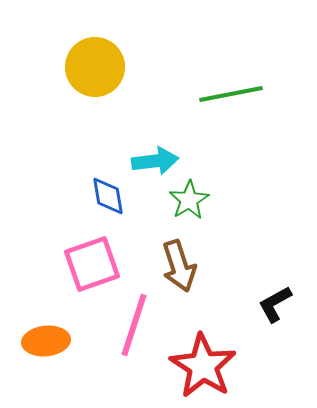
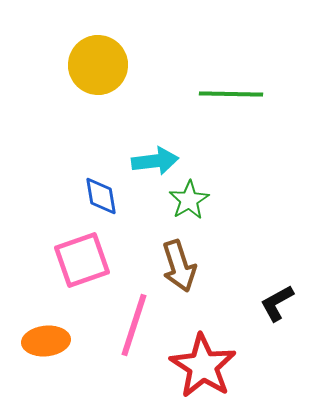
yellow circle: moved 3 px right, 2 px up
green line: rotated 12 degrees clockwise
blue diamond: moved 7 px left
pink square: moved 10 px left, 4 px up
black L-shape: moved 2 px right, 1 px up
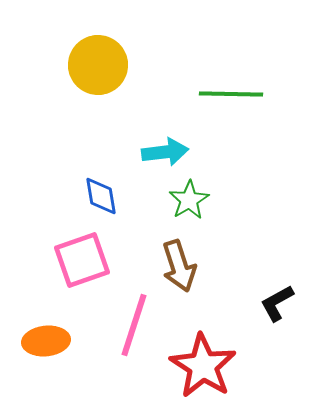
cyan arrow: moved 10 px right, 9 px up
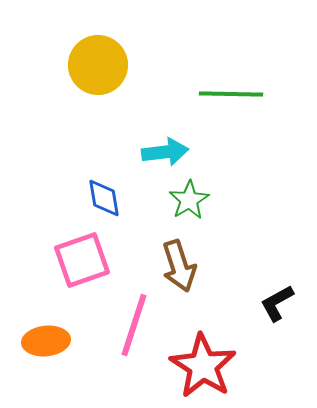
blue diamond: moved 3 px right, 2 px down
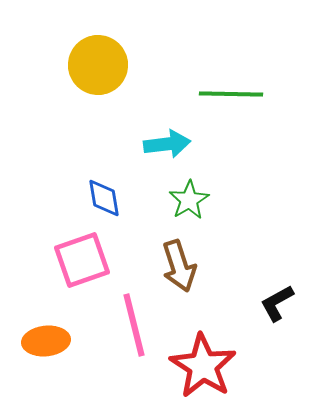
cyan arrow: moved 2 px right, 8 px up
pink line: rotated 32 degrees counterclockwise
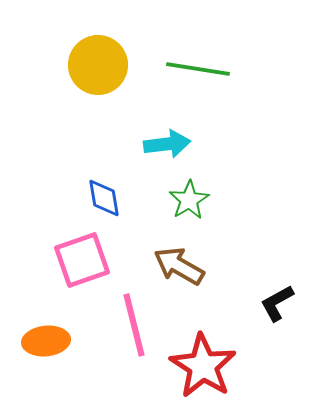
green line: moved 33 px left, 25 px up; rotated 8 degrees clockwise
brown arrow: rotated 138 degrees clockwise
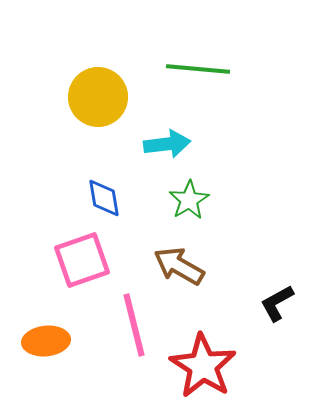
yellow circle: moved 32 px down
green line: rotated 4 degrees counterclockwise
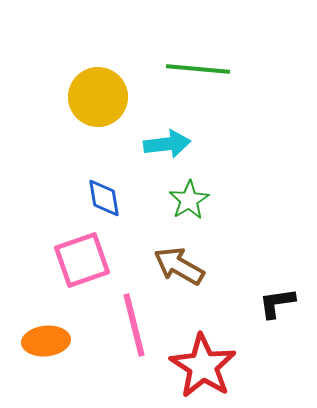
black L-shape: rotated 21 degrees clockwise
